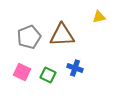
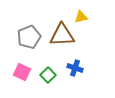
yellow triangle: moved 18 px left
green square: rotated 21 degrees clockwise
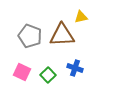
gray pentagon: moved 1 px right, 1 px up; rotated 30 degrees counterclockwise
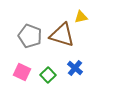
brown triangle: rotated 20 degrees clockwise
blue cross: rotated 21 degrees clockwise
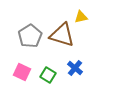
gray pentagon: rotated 20 degrees clockwise
green square: rotated 14 degrees counterclockwise
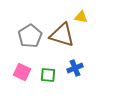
yellow triangle: rotated 24 degrees clockwise
blue cross: rotated 28 degrees clockwise
green square: rotated 28 degrees counterclockwise
